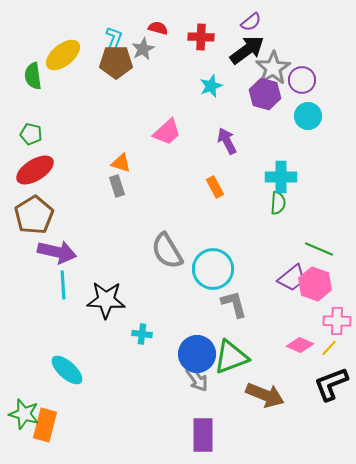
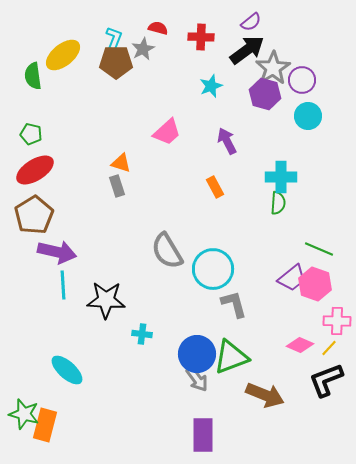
black L-shape at (331, 384): moved 5 px left, 4 px up
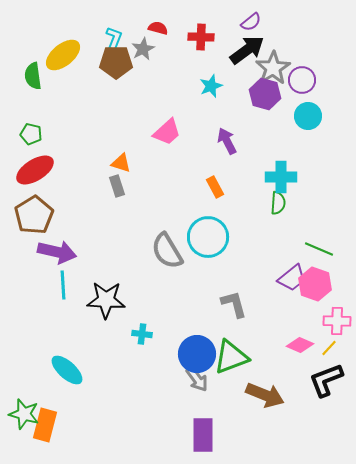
cyan circle at (213, 269): moved 5 px left, 32 px up
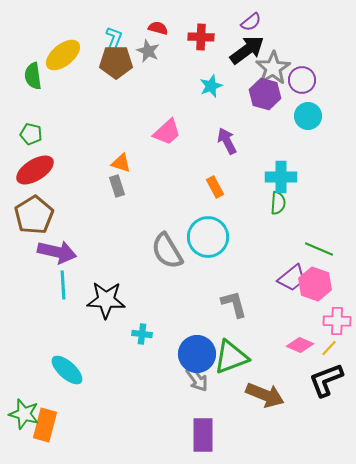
gray star at (143, 49): moved 5 px right, 2 px down; rotated 20 degrees counterclockwise
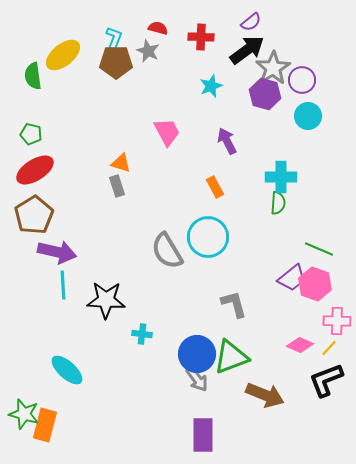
pink trapezoid at (167, 132): rotated 76 degrees counterclockwise
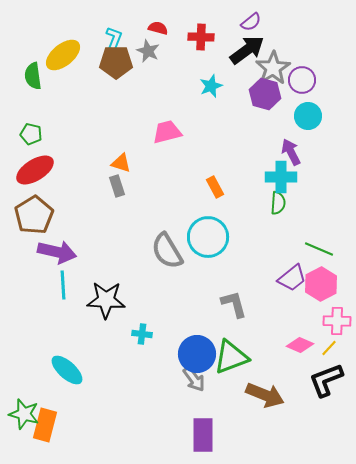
pink trapezoid at (167, 132): rotated 76 degrees counterclockwise
purple arrow at (227, 141): moved 64 px right, 11 px down
pink hexagon at (315, 284): moved 6 px right; rotated 12 degrees clockwise
gray arrow at (197, 379): moved 3 px left
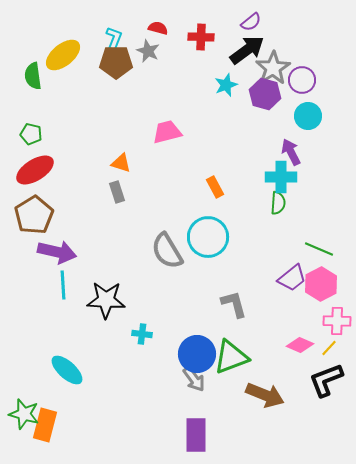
cyan star at (211, 86): moved 15 px right, 1 px up
gray rectangle at (117, 186): moved 6 px down
purple rectangle at (203, 435): moved 7 px left
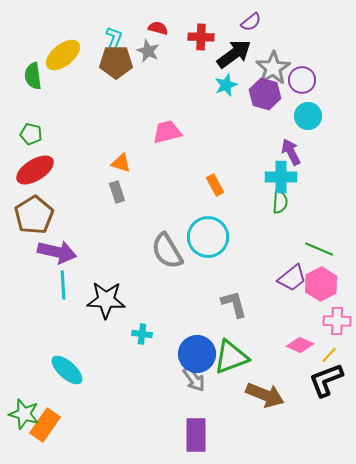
black arrow at (247, 50): moved 13 px left, 4 px down
orange rectangle at (215, 187): moved 2 px up
green semicircle at (278, 203): moved 2 px right, 1 px up
yellow line at (329, 348): moved 7 px down
orange rectangle at (45, 425): rotated 20 degrees clockwise
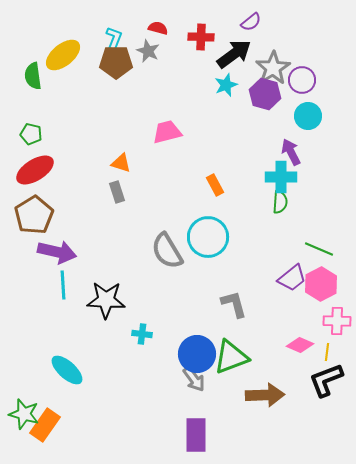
yellow line at (329, 355): moved 2 px left, 3 px up; rotated 36 degrees counterclockwise
brown arrow at (265, 395): rotated 24 degrees counterclockwise
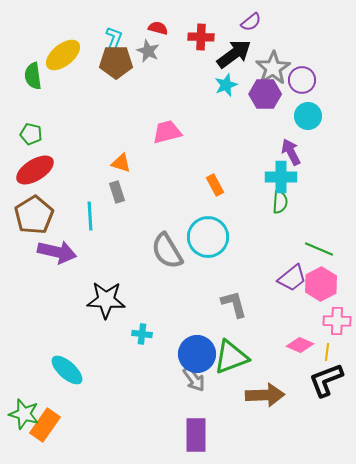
purple hexagon at (265, 94): rotated 16 degrees counterclockwise
cyan line at (63, 285): moved 27 px right, 69 px up
